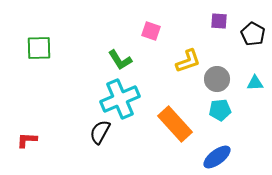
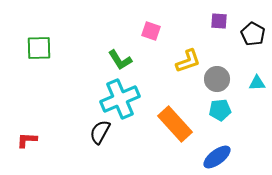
cyan triangle: moved 2 px right
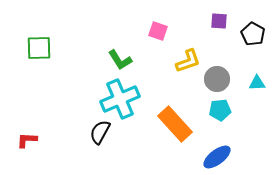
pink square: moved 7 px right
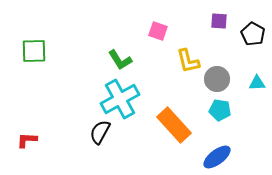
green square: moved 5 px left, 3 px down
yellow L-shape: rotated 96 degrees clockwise
cyan cross: rotated 6 degrees counterclockwise
cyan pentagon: rotated 15 degrees clockwise
orange rectangle: moved 1 px left, 1 px down
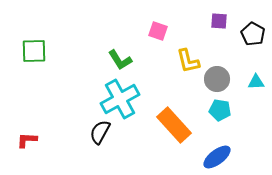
cyan triangle: moved 1 px left, 1 px up
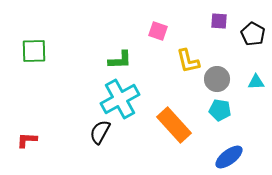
green L-shape: rotated 60 degrees counterclockwise
blue ellipse: moved 12 px right
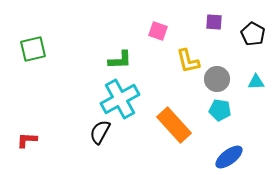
purple square: moved 5 px left, 1 px down
green square: moved 1 px left, 2 px up; rotated 12 degrees counterclockwise
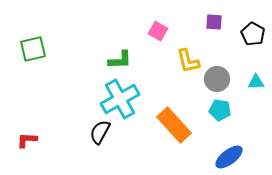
pink square: rotated 12 degrees clockwise
